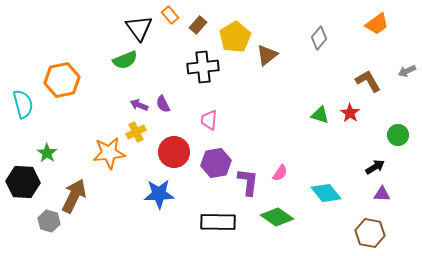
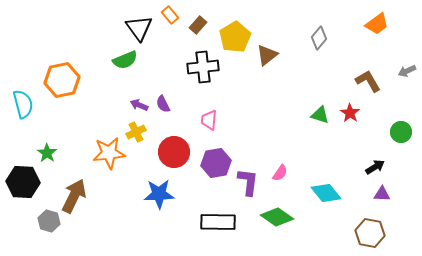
green circle: moved 3 px right, 3 px up
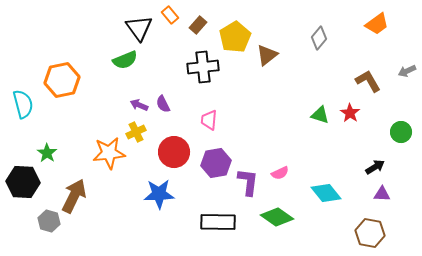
pink semicircle: rotated 30 degrees clockwise
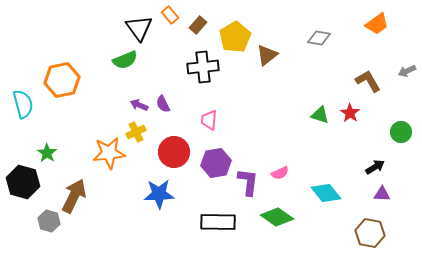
gray diamond: rotated 60 degrees clockwise
black hexagon: rotated 12 degrees clockwise
